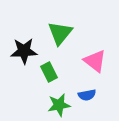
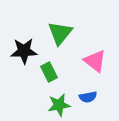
blue semicircle: moved 1 px right, 2 px down
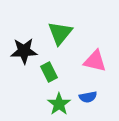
pink triangle: rotated 25 degrees counterclockwise
green star: moved 1 px up; rotated 25 degrees counterclockwise
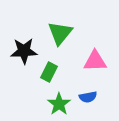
pink triangle: rotated 15 degrees counterclockwise
green rectangle: rotated 54 degrees clockwise
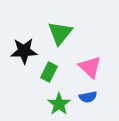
pink triangle: moved 5 px left, 6 px down; rotated 45 degrees clockwise
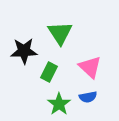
green triangle: rotated 12 degrees counterclockwise
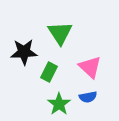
black star: moved 1 px down
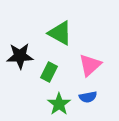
green triangle: rotated 28 degrees counterclockwise
black star: moved 4 px left, 4 px down
pink triangle: moved 2 px up; rotated 35 degrees clockwise
